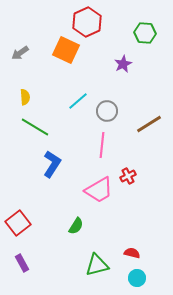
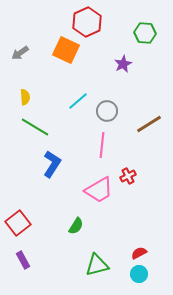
red semicircle: moved 7 px right; rotated 42 degrees counterclockwise
purple rectangle: moved 1 px right, 3 px up
cyan circle: moved 2 px right, 4 px up
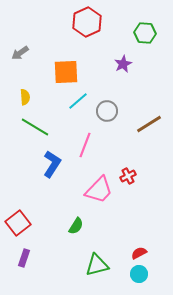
orange square: moved 22 px down; rotated 28 degrees counterclockwise
pink line: moved 17 px left; rotated 15 degrees clockwise
pink trapezoid: rotated 16 degrees counterclockwise
purple rectangle: moved 1 px right, 2 px up; rotated 48 degrees clockwise
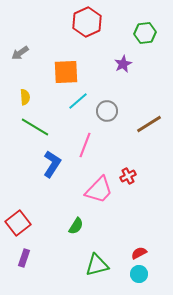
green hexagon: rotated 10 degrees counterclockwise
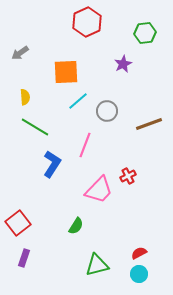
brown line: rotated 12 degrees clockwise
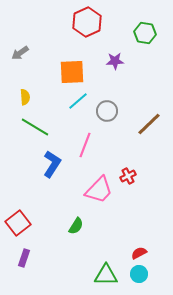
green hexagon: rotated 15 degrees clockwise
purple star: moved 8 px left, 3 px up; rotated 24 degrees clockwise
orange square: moved 6 px right
brown line: rotated 24 degrees counterclockwise
green triangle: moved 9 px right, 10 px down; rotated 15 degrees clockwise
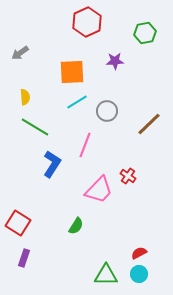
green hexagon: rotated 20 degrees counterclockwise
cyan line: moved 1 px left, 1 px down; rotated 10 degrees clockwise
red cross: rotated 28 degrees counterclockwise
red square: rotated 20 degrees counterclockwise
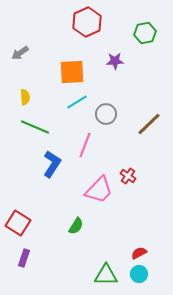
gray circle: moved 1 px left, 3 px down
green line: rotated 8 degrees counterclockwise
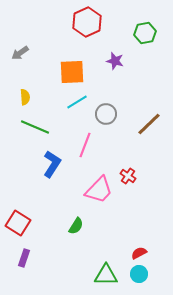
purple star: rotated 18 degrees clockwise
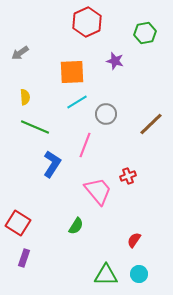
brown line: moved 2 px right
red cross: rotated 35 degrees clockwise
pink trapezoid: moved 1 px left, 1 px down; rotated 84 degrees counterclockwise
red semicircle: moved 5 px left, 13 px up; rotated 28 degrees counterclockwise
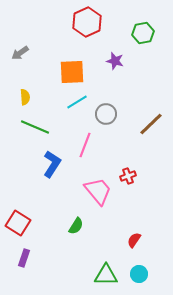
green hexagon: moved 2 px left
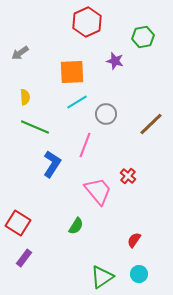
green hexagon: moved 4 px down
red cross: rotated 28 degrees counterclockwise
purple rectangle: rotated 18 degrees clockwise
green triangle: moved 4 px left, 2 px down; rotated 35 degrees counterclockwise
